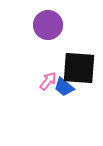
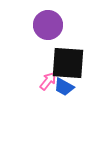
black square: moved 11 px left, 5 px up
blue trapezoid: rotated 10 degrees counterclockwise
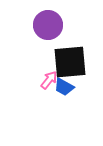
black square: moved 2 px right, 1 px up; rotated 9 degrees counterclockwise
pink arrow: moved 1 px right, 1 px up
